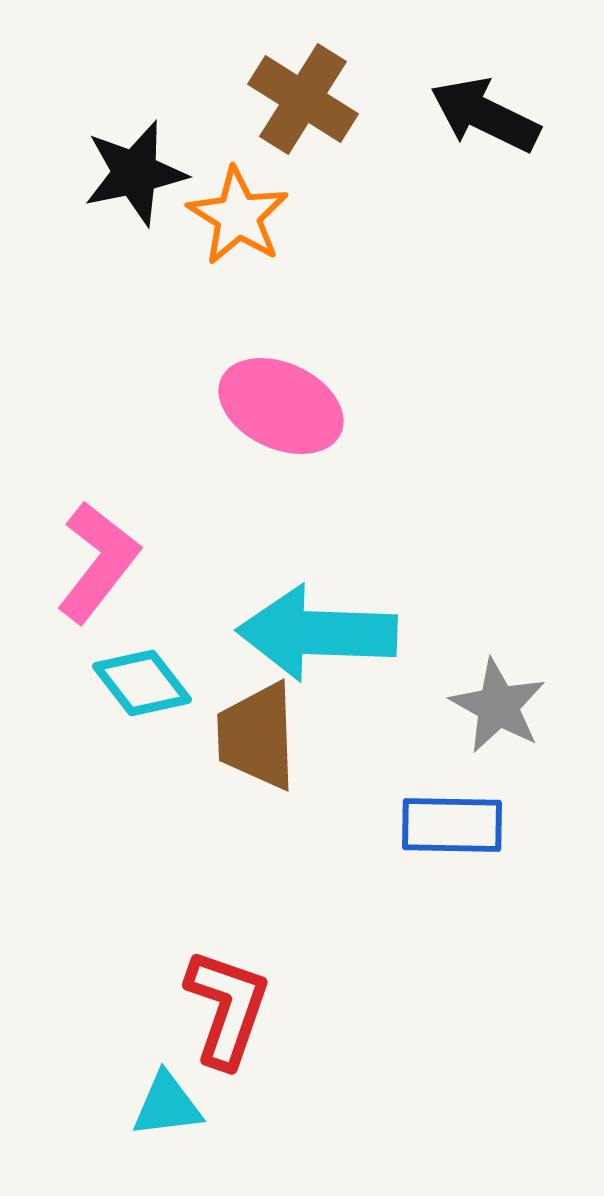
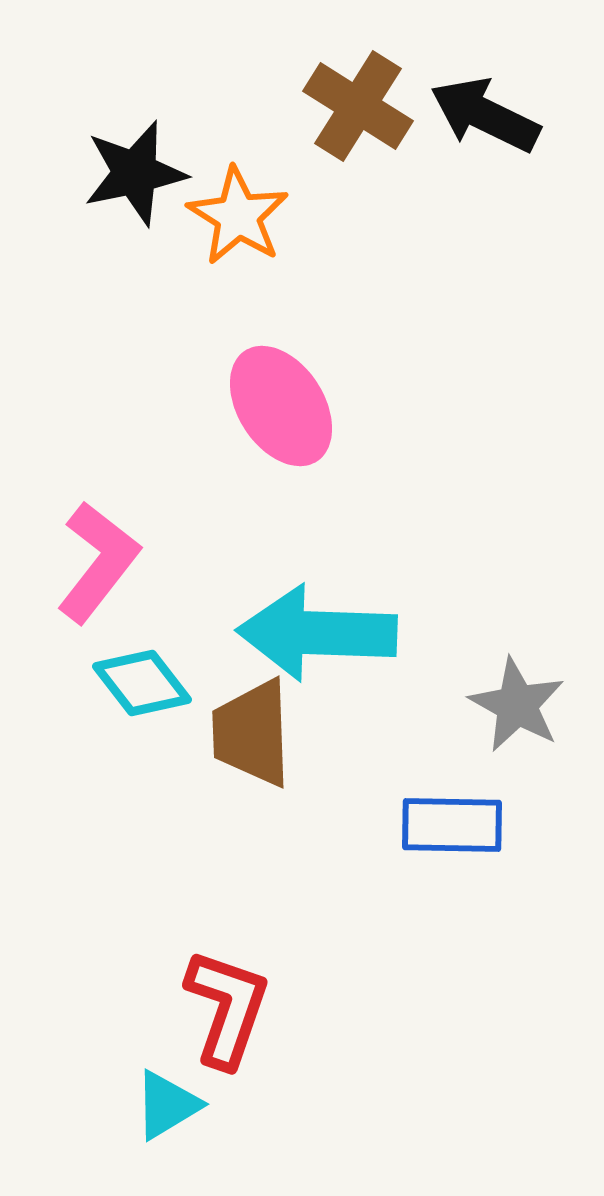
brown cross: moved 55 px right, 7 px down
pink ellipse: rotated 32 degrees clockwise
gray star: moved 19 px right, 1 px up
brown trapezoid: moved 5 px left, 3 px up
cyan triangle: rotated 24 degrees counterclockwise
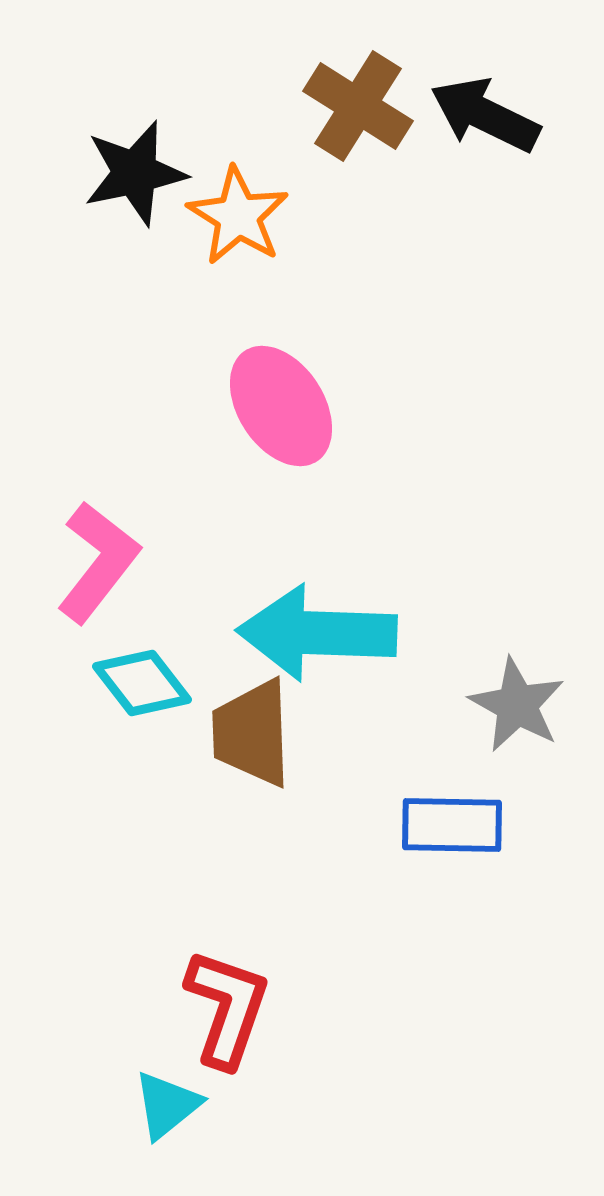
cyan triangle: rotated 8 degrees counterclockwise
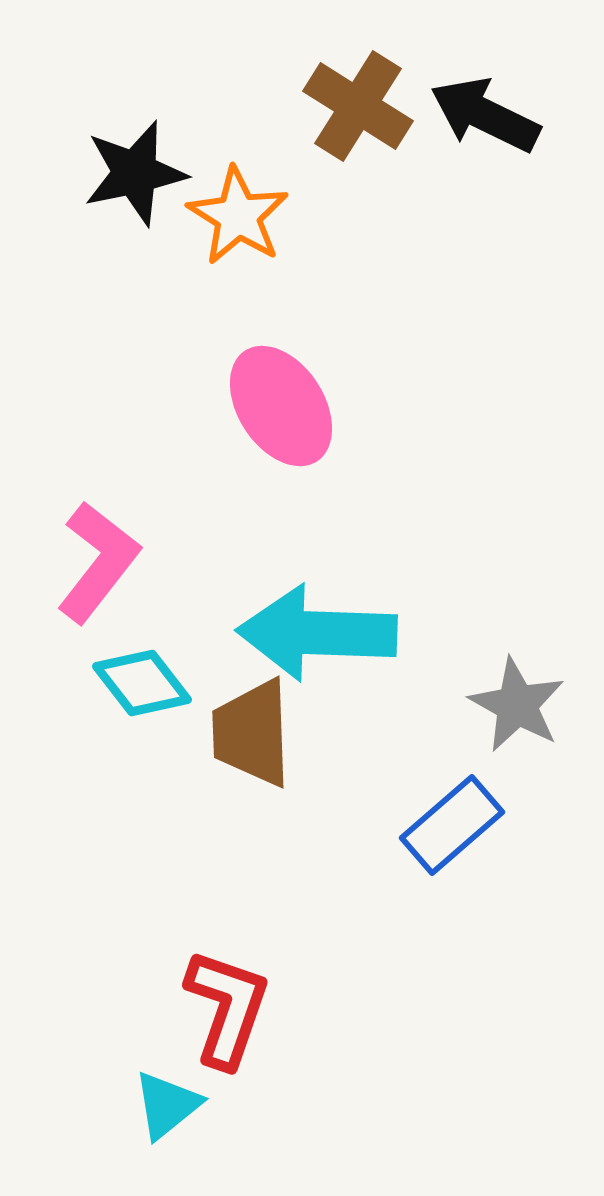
blue rectangle: rotated 42 degrees counterclockwise
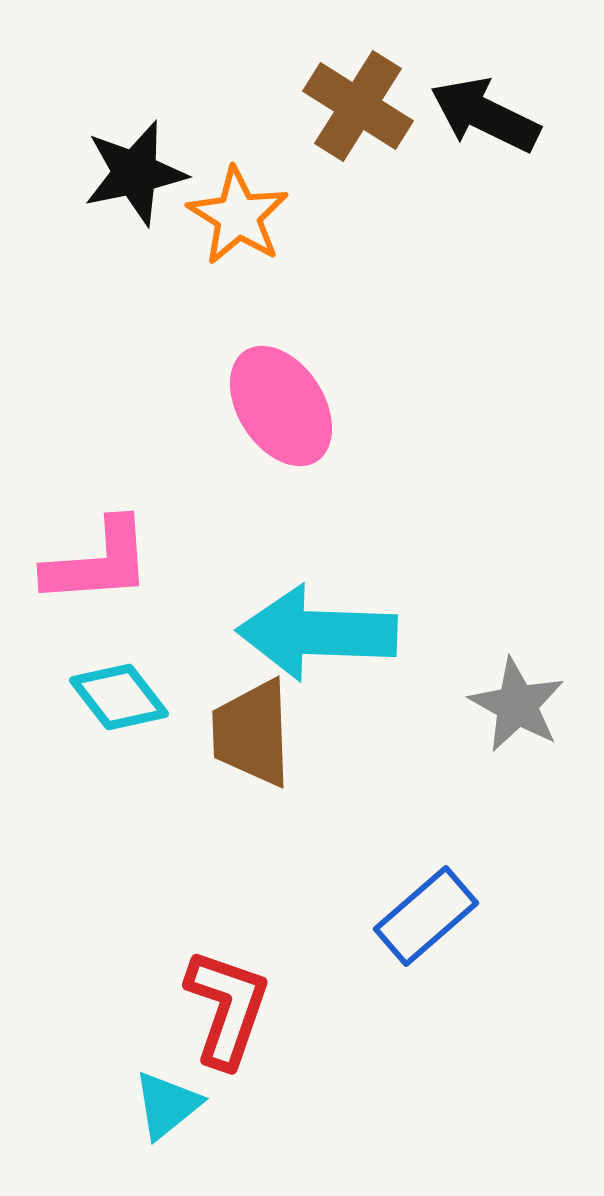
pink L-shape: rotated 48 degrees clockwise
cyan diamond: moved 23 px left, 14 px down
blue rectangle: moved 26 px left, 91 px down
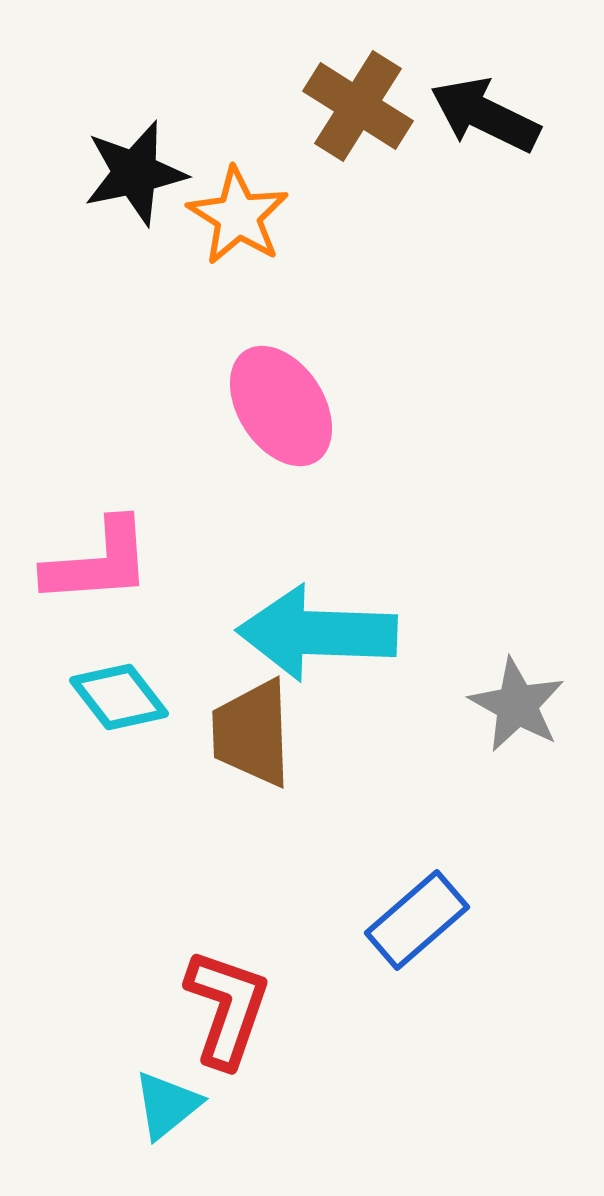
blue rectangle: moved 9 px left, 4 px down
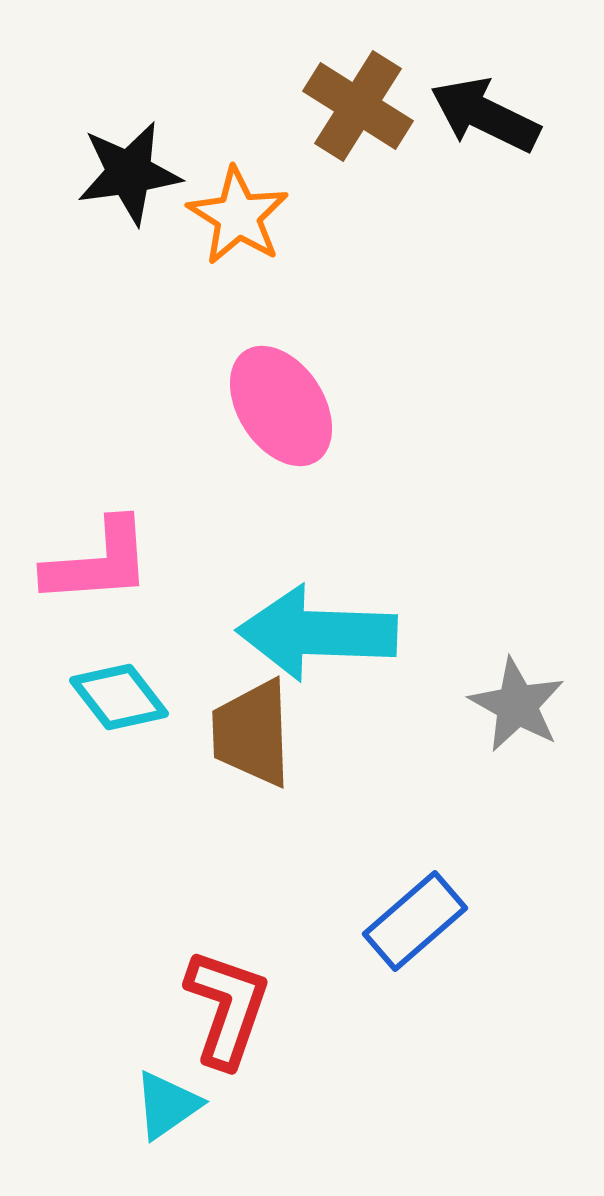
black star: moved 6 px left; rotated 4 degrees clockwise
blue rectangle: moved 2 px left, 1 px down
cyan triangle: rotated 4 degrees clockwise
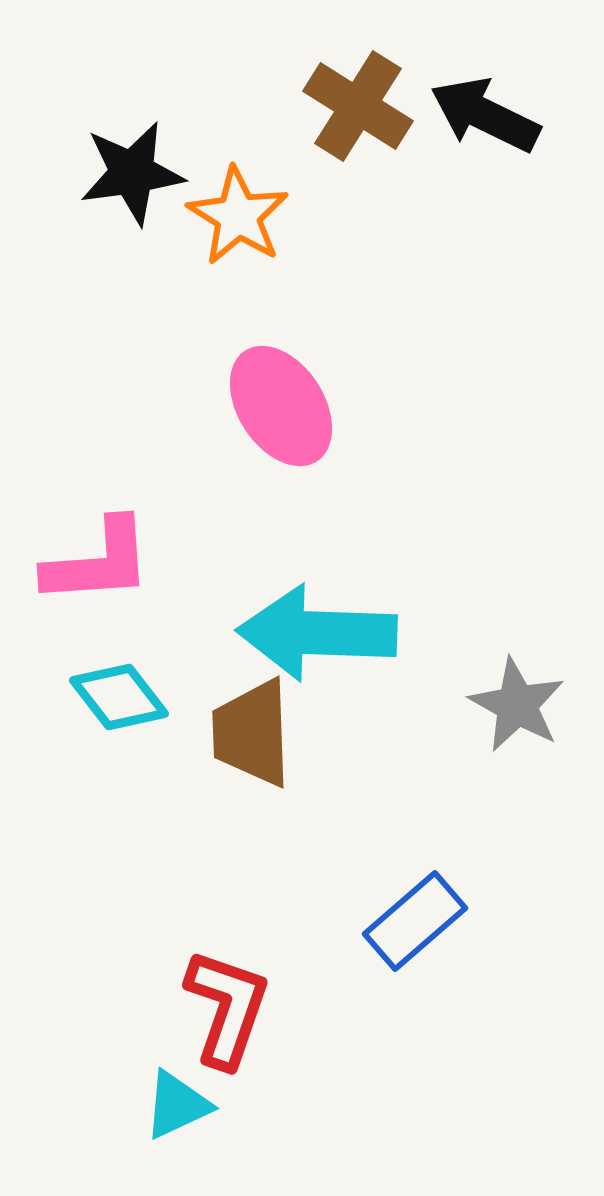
black star: moved 3 px right
cyan triangle: moved 10 px right; rotated 10 degrees clockwise
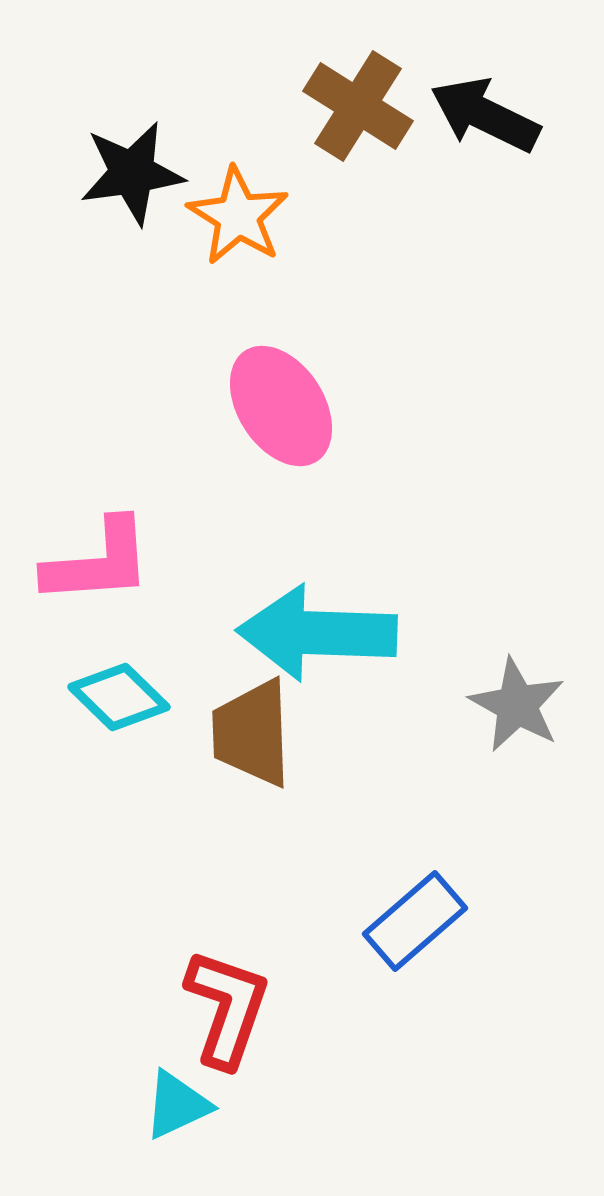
cyan diamond: rotated 8 degrees counterclockwise
